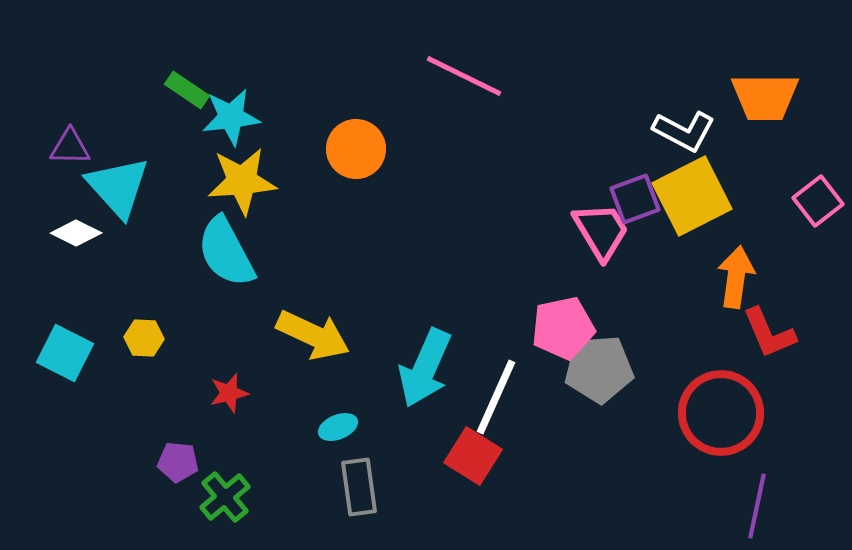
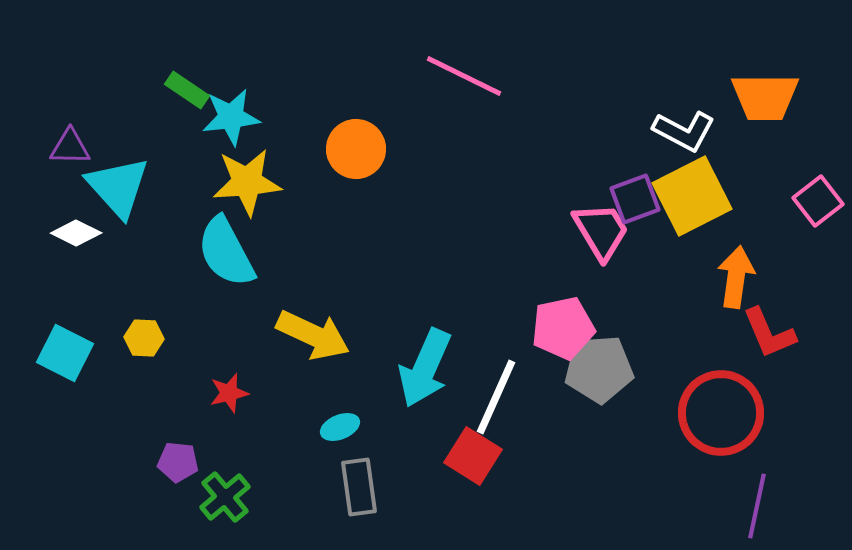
yellow star: moved 5 px right, 1 px down
cyan ellipse: moved 2 px right
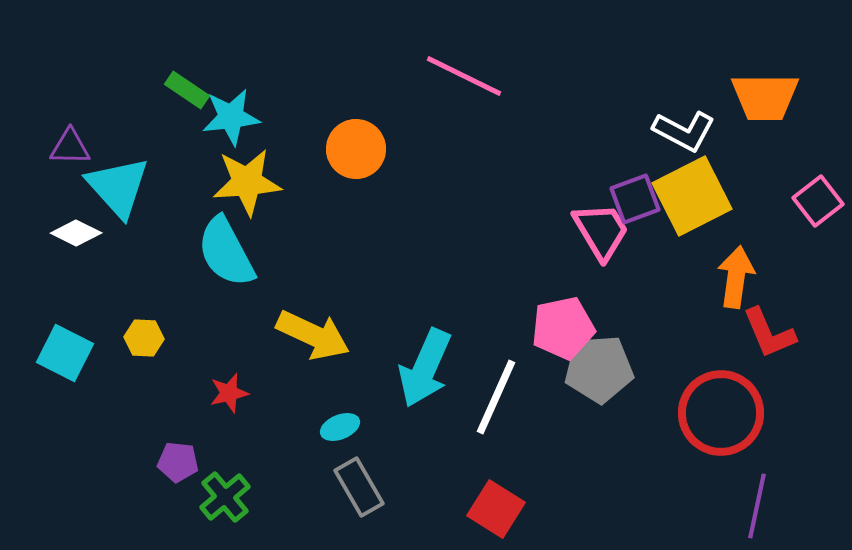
red square: moved 23 px right, 53 px down
gray rectangle: rotated 22 degrees counterclockwise
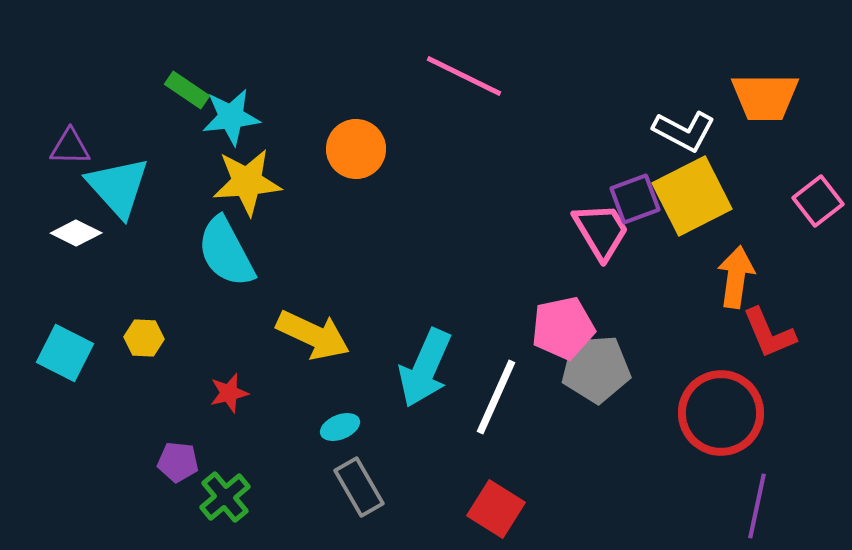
gray pentagon: moved 3 px left
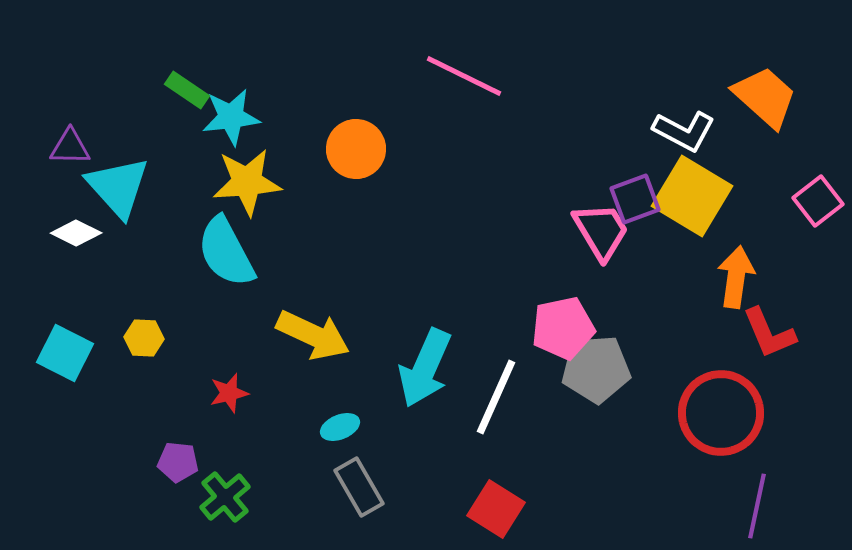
orange trapezoid: rotated 138 degrees counterclockwise
yellow square: rotated 32 degrees counterclockwise
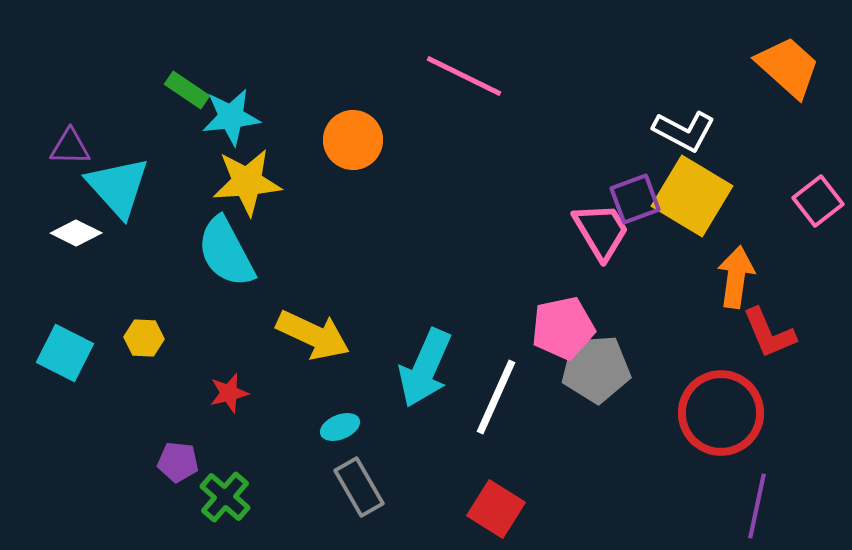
orange trapezoid: moved 23 px right, 30 px up
orange circle: moved 3 px left, 9 px up
green cross: rotated 9 degrees counterclockwise
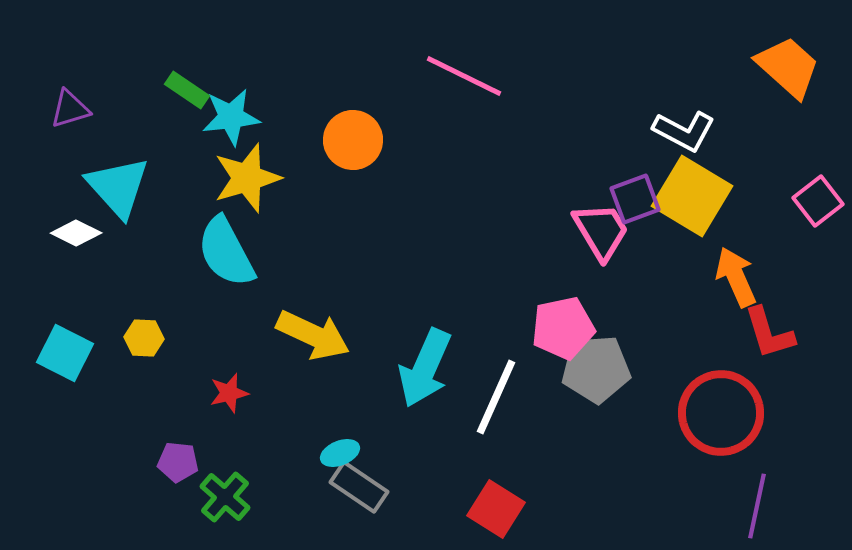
purple triangle: moved 38 px up; rotated 18 degrees counterclockwise
yellow star: moved 4 px up; rotated 12 degrees counterclockwise
orange arrow: rotated 32 degrees counterclockwise
red L-shape: rotated 6 degrees clockwise
cyan ellipse: moved 26 px down
gray rectangle: rotated 26 degrees counterclockwise
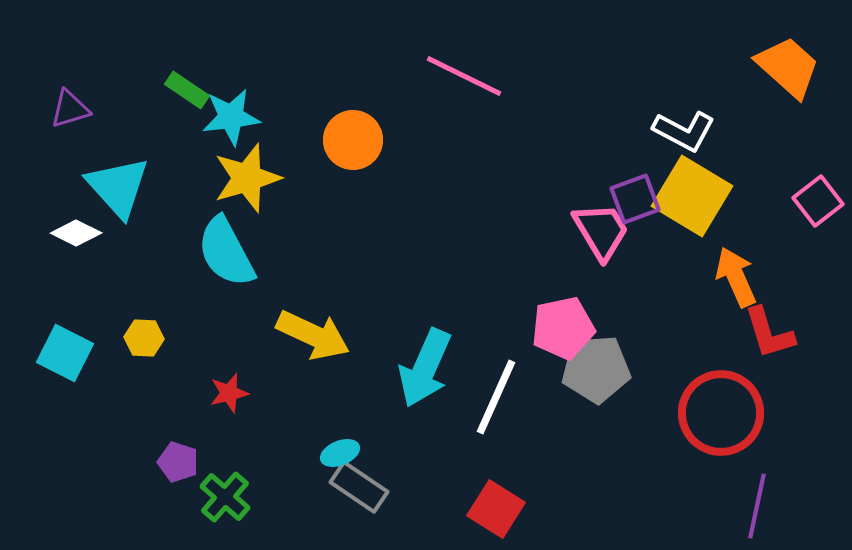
purple pentagon: rotated 12 degrees clockwise
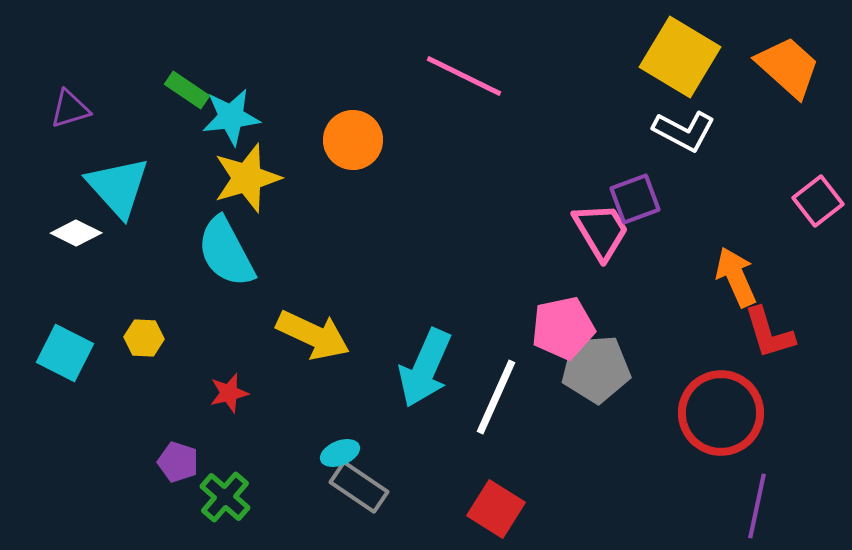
yellow square: moved 12 px left, 139 px up
